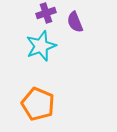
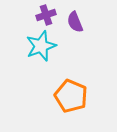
purple cross: moved 2 px down
orange pentagon: moved 33 px right, 8 px up
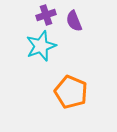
purple semicircle: moved 1 px left, 1 px up
orange pentagon: moved 4 px up
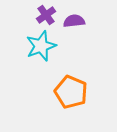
purple cross: rotated 18 degrees counterclockwise
purple semicircle: rotated 105 degrees clockwise
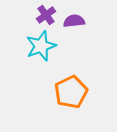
orange pentagon: rotated 24 degrees clockwise
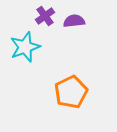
purple cross: moved 1 px left, 1 px down
cyan star: moved 16 px left, 1 px down
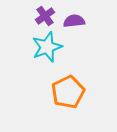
cyan star: moved 22 px right
orange pentagon: moved 3 px left
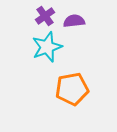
orange pentagon: moved 4 px right, 3 px up; rotated 16 degrees clockwise
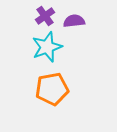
orange pentagon: moved 20 px left
